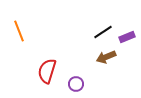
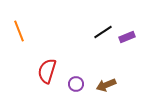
brown arrow: moved 28 px down
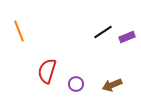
brown arrow: moved 6 px right
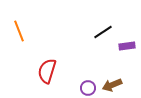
purple rectangle: moved 9 px down; rotated 14 degrees clockwise
purple circle: moved 12 px right, 4 px down
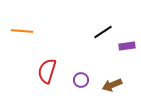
orange line: moved 3 px right; rotated 65 degrees counterclockwise
purple circle: moved 7 px left, 8 px up
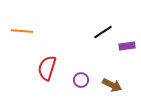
red semicircle: moved 3 px up
brown arrow: rotated 132 degrees counterclockwise
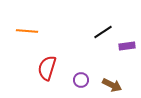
orange line: moved 5 px right
